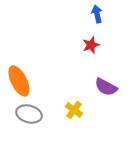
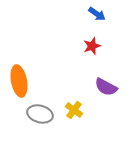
blue arrow: rotated 138 degrees clockwise
red star: moved 1 px right, 1 px down
orange ellipse: rotated 16 degrees clockwise
gray ellipse: moved 11 px right
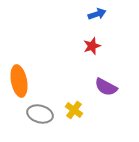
blue arrow: rotated 54 degrees counterclockwise
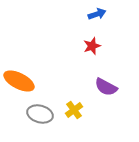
orange ellipse: rotated 52 degrees counterclockwise
yellow cross: rotated 18 degrees clockwise
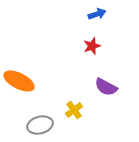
gray ellipse: moved 11 px down; rotated 30 degrees counterclockwise
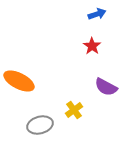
red star: rotated 18 degrees counterclockwise
